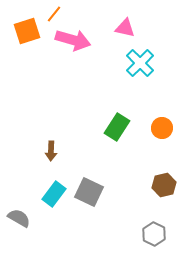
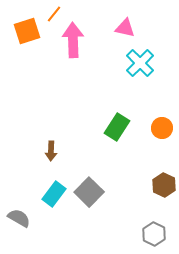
pink arrow: rotated 108 degrees counterclockwise
brown hexagon: rotated 20 degrees counterclockwise
gray square: rotated 20 degrees clockwise
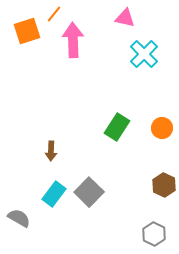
pink triangle: moved 10 px up
cyan cross: moved 4 px right, 9 px up
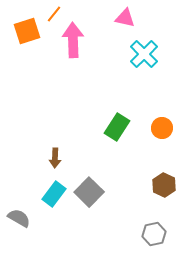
brown arrow: moved 4 px right, 7 px down
gray hexagon: rotated 20 degrees clockwise
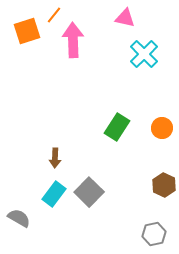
orange line: moved 1 px down
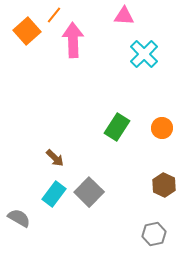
pink triangle: moved 1 px left, 2 px up; rotated 10 degrees counterclockwise
orange square: rotated 24 degrees counterclockwise
brown arrow: rotated 48 degrees counterclockwise
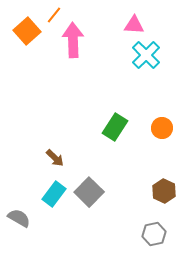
pink triangle: moved 10 px right, 9 px down
cyan cross: moved 2 px right, 1 px down
green rectangle: moved 2 px left
brown hexagon: moved 6 px down
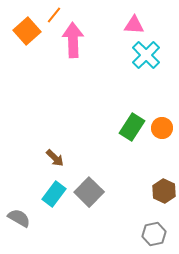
green rectangle: moved 17 px right
